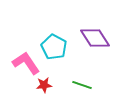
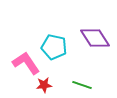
cyan pentagon: rotated 15 degrees counterclockwise
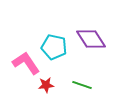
purple diamond: moved 4 px left, 1 px down
red star: moved 2 px right
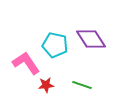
cyan pentagon: moved 1 px right, 2 px up
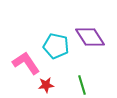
purple diamond: moved 1 px left, 2 px up
cyan pentagon: moved 1 px right, 1 px down
green line: rotated 54 degrees clockwise
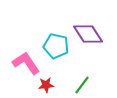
purple diamond: moved 2 px left, 3 px up
green line: rotated 54 degrees clockwise
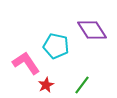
purple diamond: moved 4 px right, 4 px up
red star: rotated 21 degrees counterclockwise
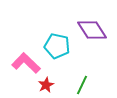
cyan pentagon: moved 1 px right
pink L-shape: rotated 12 degrees counterclockwise
green line: rotated 12 degrees counterclockwise
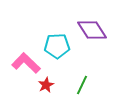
cyan pentagon: rotated 15 degrees counterclockwise
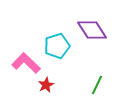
cyan pentagon: rotated 15 degrees counterclockwise
green line: moved 15 px right
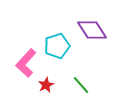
pink L-shape: rotated 92 degrees counterclockwise
green line: moved 16 px left; rotated 66 degrees counterclockwise
